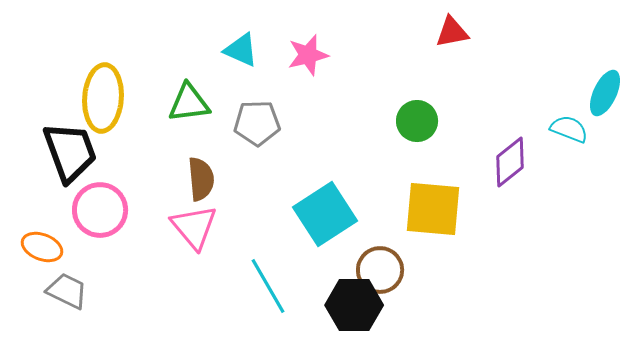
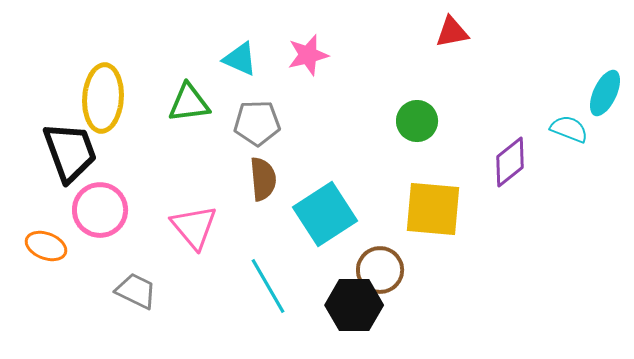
cyan triangle: moved 1 px left, 9 px down
brown semicircle: moved 62 px right
orange ellipse: moved 4 px right, 1 px up
gray trapezoid: moved 69 px right
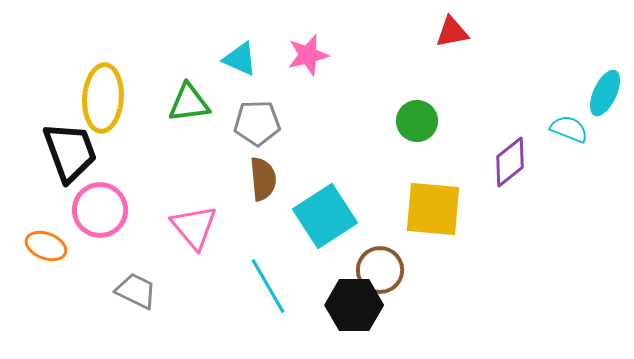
cyan square: moved 2 px down
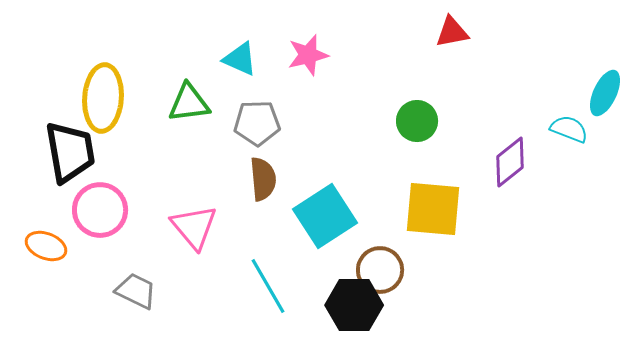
black trapezoid: rotated 10 degrees clockwise
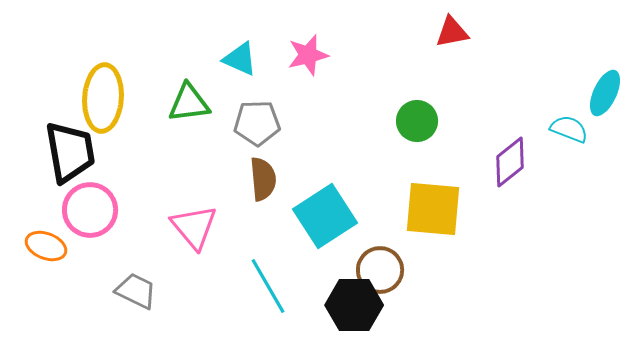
pink circle: moved 10 px left
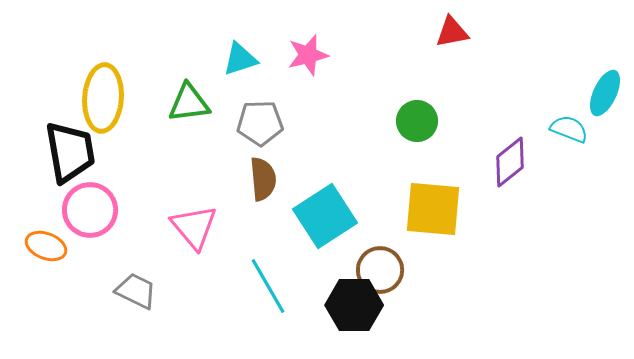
cyan triangle: rotated 42 degrees counterclockwise
gray pentagon: moved 3 px right
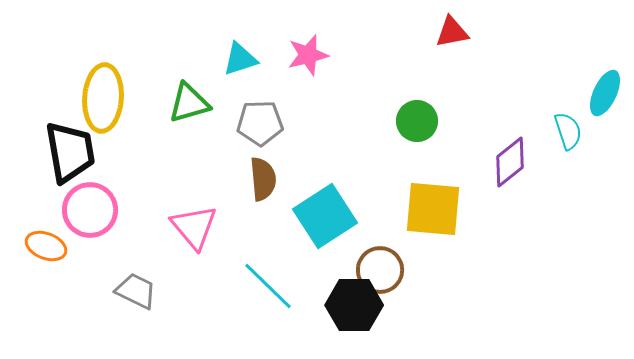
green triangle: rotated 9 degrees counterclockwise
cyan semicircle: moved 1 px left, 2 px down; rotated 51 degrees clockwise
cyan line: rotated 16 degrees counterclockwise
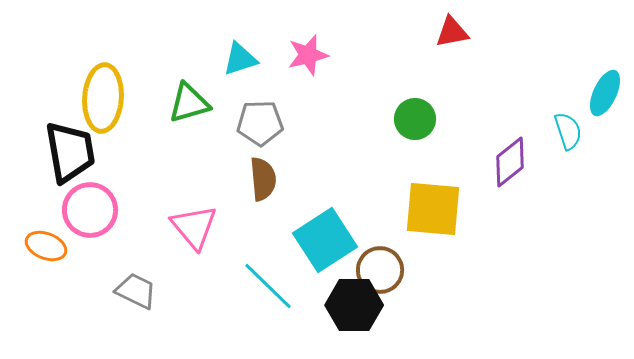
green circle: moved 2 px left, 2 px up
cyan square: moved 24 px down
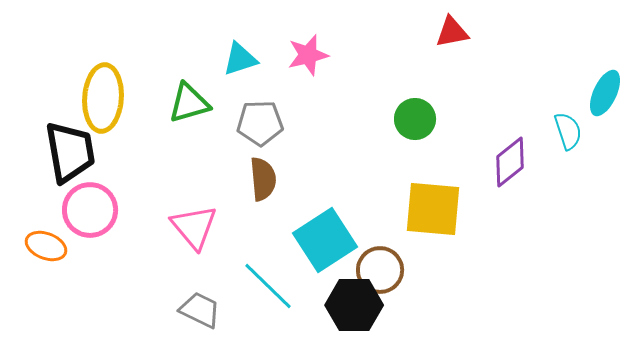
gray trapezoid: moved 64 px right, 19 px down
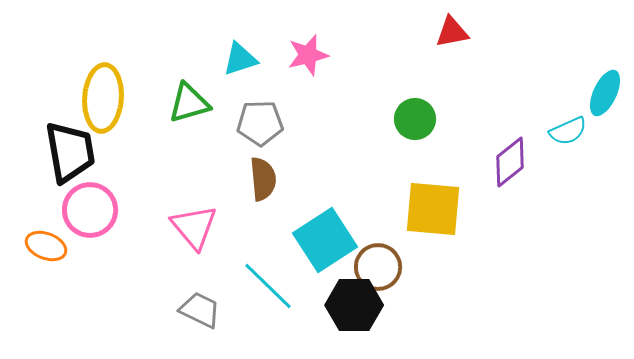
cyan semicircle: rotated 84 degrees clockwise
brown circle: moved 2 px left, 3 px up
